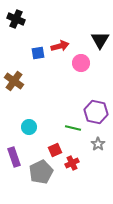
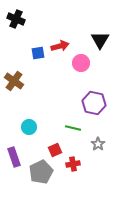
purple hexagon: moved 2 px left, 9 px up
red cross: moved 1 px right, 1 px down; rotated 16 degrees clockwise
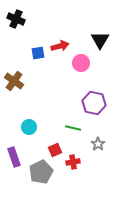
red cross: moved 2 px up
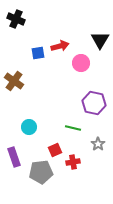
gray pentagon: rotated 20 degrees clockwise
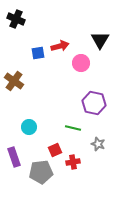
gray star: rotated 16 degrees counterclockwise
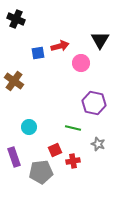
red cross: moved 1 px up
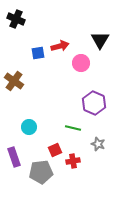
purple hexagon: rotated 10 degrees clockwise
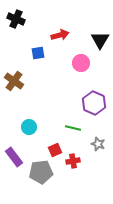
red arrow: moved 11 px up
purple rectangle: rotated 18 degrees counterclockwise
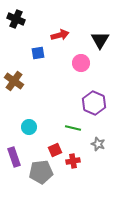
purple rectangle: rotated 18 degrees clockwise
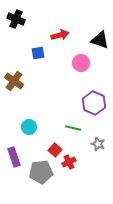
black triangle: rotated 42 degrees counterclockwise
red square: rotated 24 degrees counterclockwise
red cross: moved 4 px left, 1 px down; rotated 16 degrees counterclockwise
